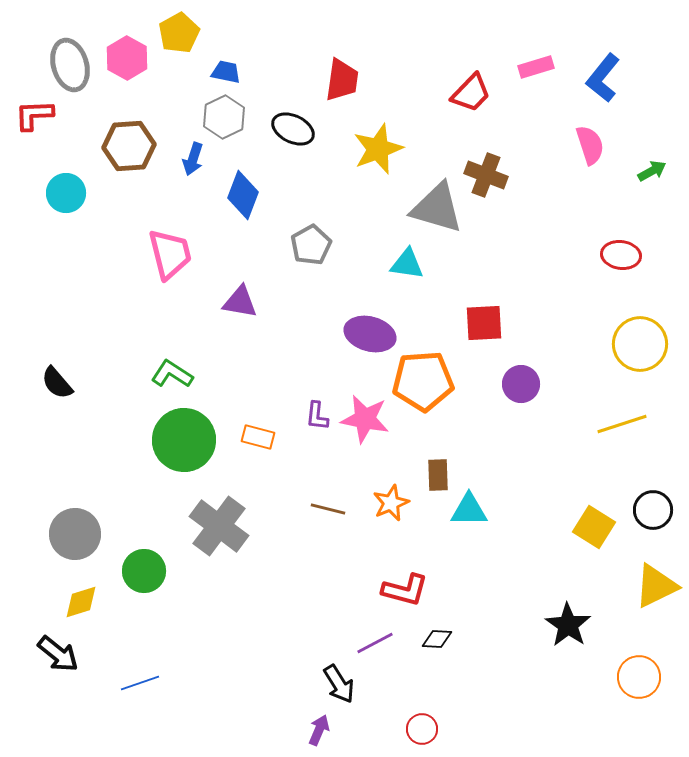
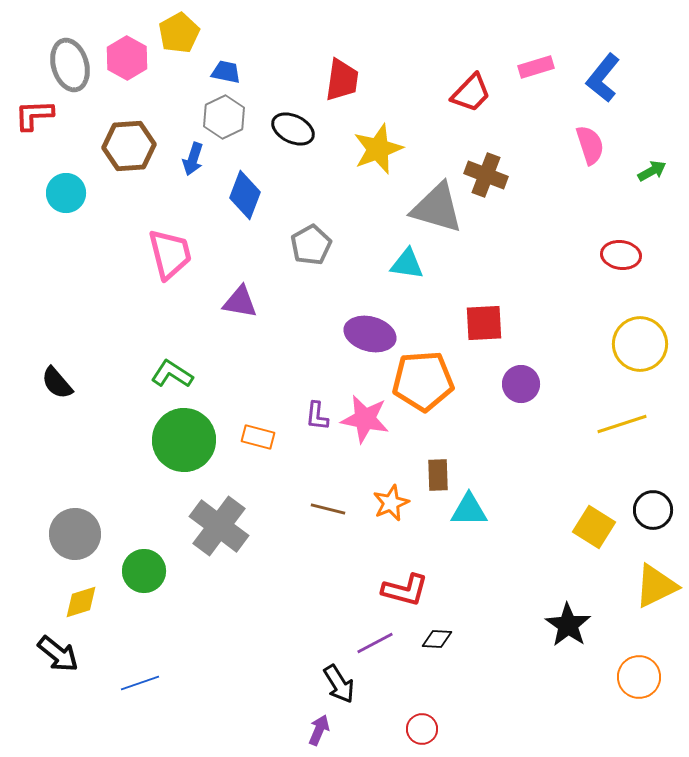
blue diamond at (243, 195): moved 2 px right
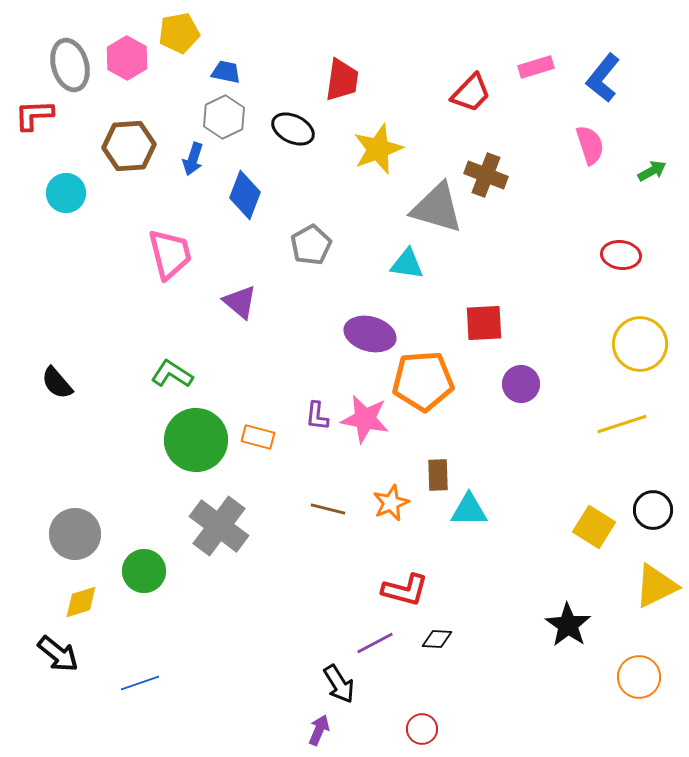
yellow pentagon at (179, 33): rotated 18 degrees clockwise
purple triangle at (240, 302): rotated 30 degrees clockwise
green circle at (184, 440): moved 12 px right
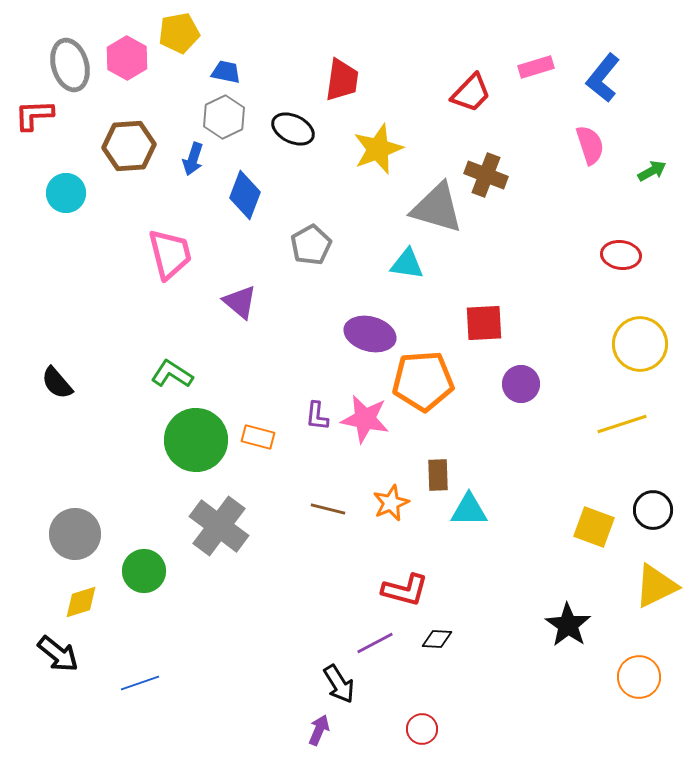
yellow square at (594, 527): rotated 12 degrees counterclockwise
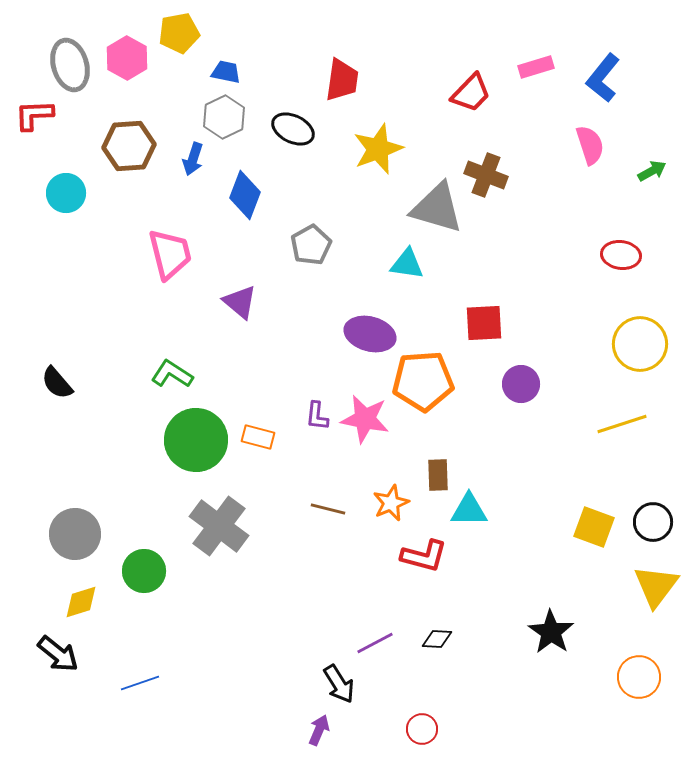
black circle at (653, 510): moved 12 px down
yellow triangle at (656, 586): rotated 27 degrees counterclockwise
red L-shape at (405, 590): moved 19 px right, 34 px up
black star at (568, 625): moved 17 px left, 7 px down
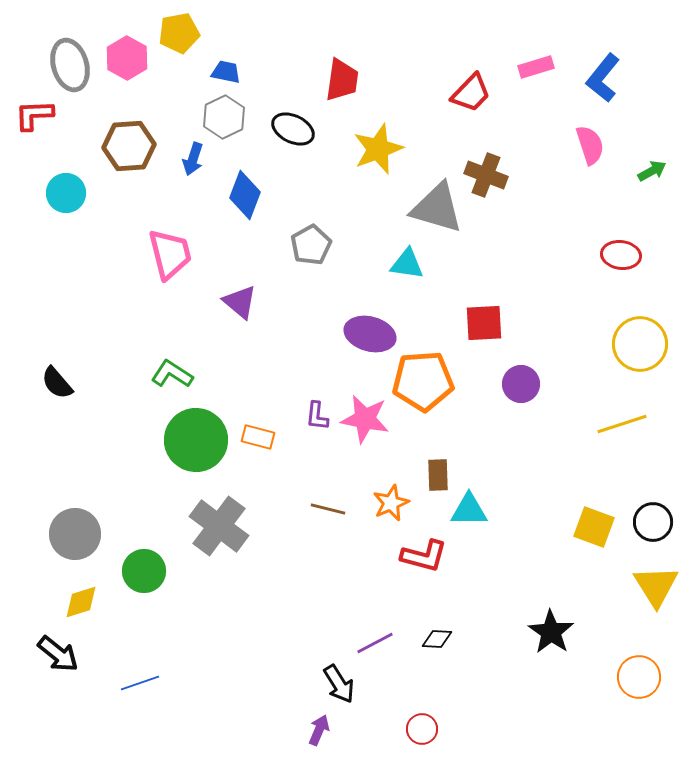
yellow triangle at (656, 586): rotated 9 degrees counterclockwise
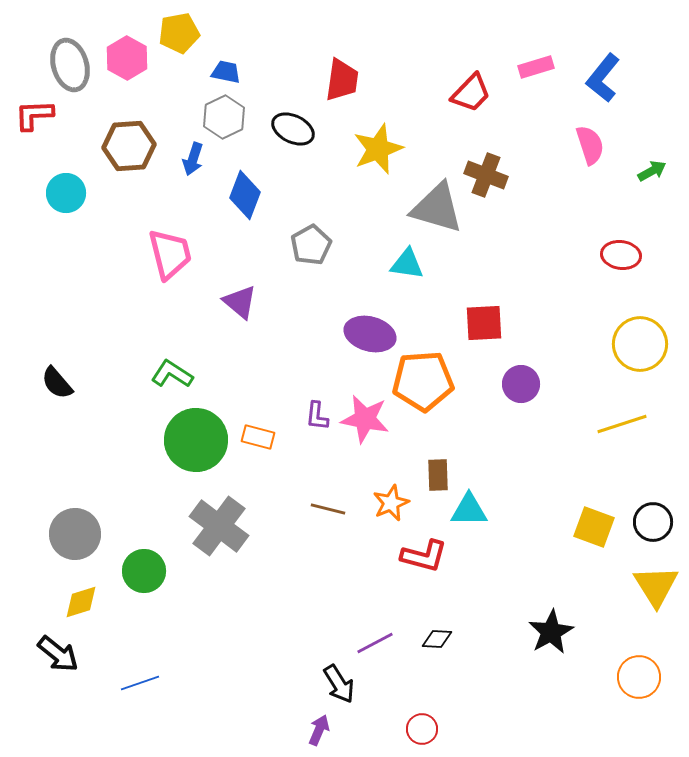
black star at (551, 632): rotated 9 degrees clockwise
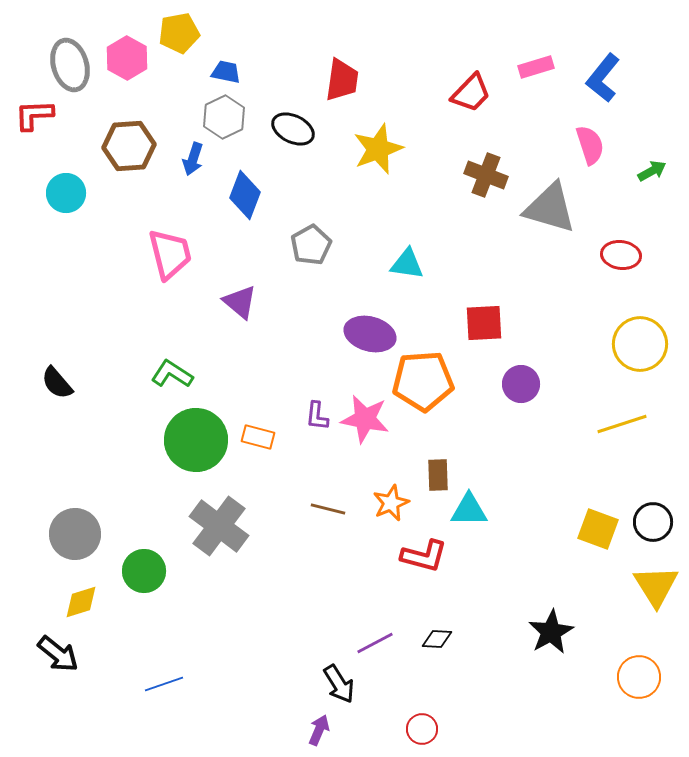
gray triangle at (437, 208): moved 113 px right
yellow square at (594, 527): moved 4 px right, 2 px down
blue line at (140, 683): moved 24 px right, 1 px down
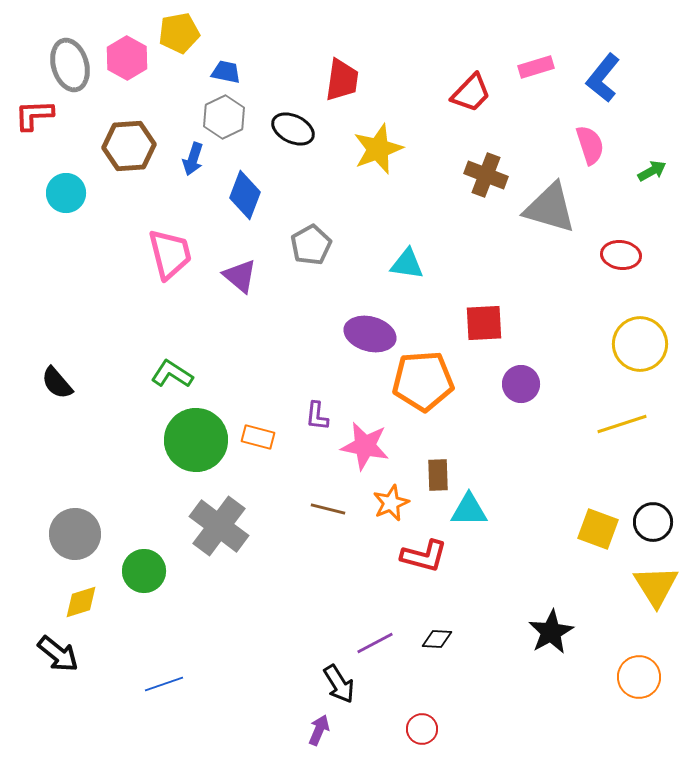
purple triangle at (240, 302): moved 26 px up
pink star at (365, 419): moved 27 px down
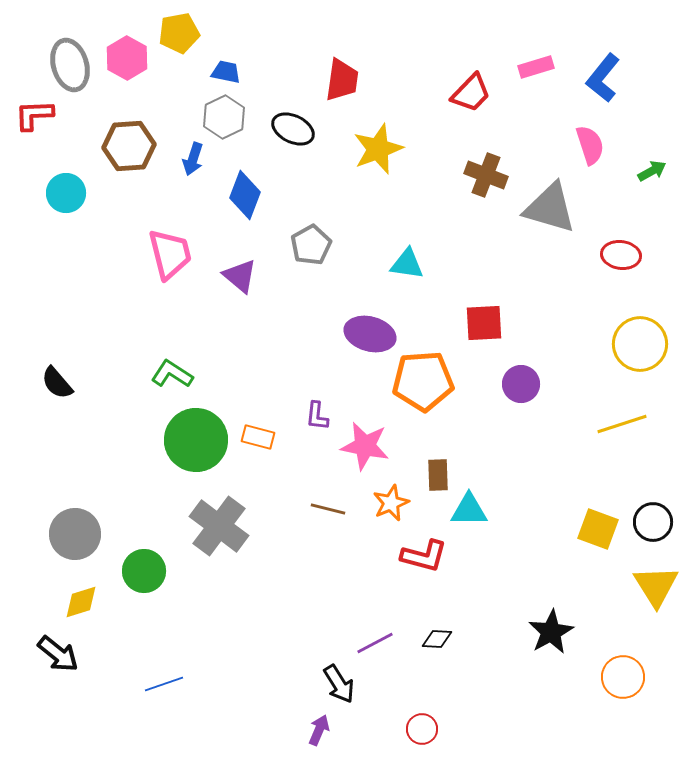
orange circle at (639, 677): moved 16 px left
